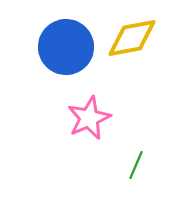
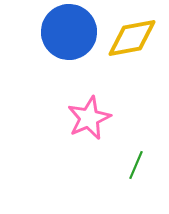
blue circle: moved 3 px right, 15 px up
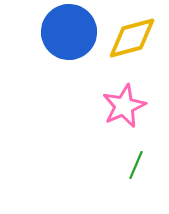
yellow diamond: rotated 4 degrees counterclockwise
pink star: moved 35 px right, 12 px up
